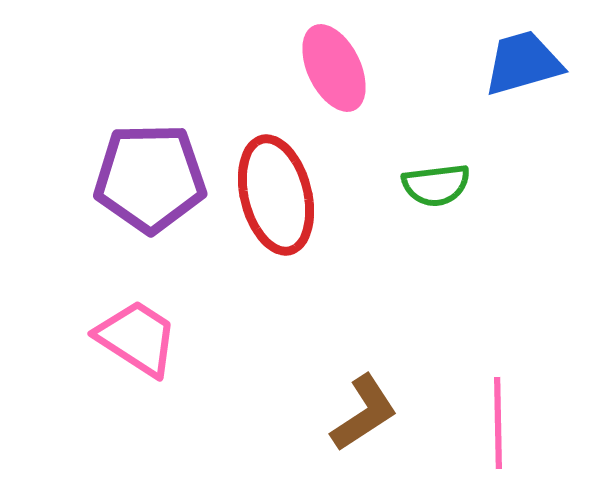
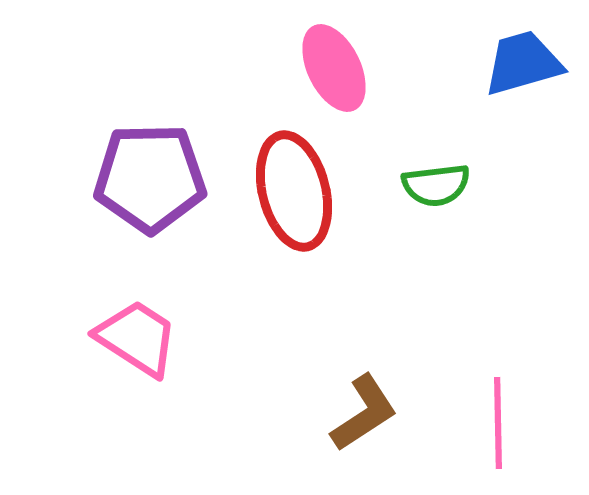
red ellipse: moved 18 px right, 4 px up
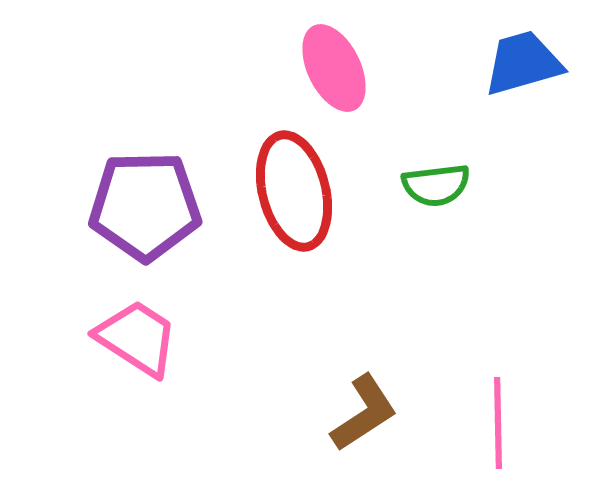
purple pentagon: moved 5 px left, 28 px down
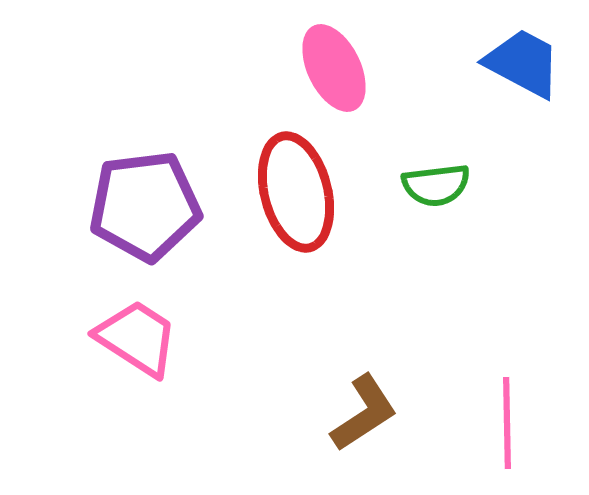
blue trapezoid: rotated 44 degrees clockwise
red ellipse: moved 2 px right, 1 px down
purple pentagon: rotated 6 degrees counterclockwise
pink line: moved 9 px right
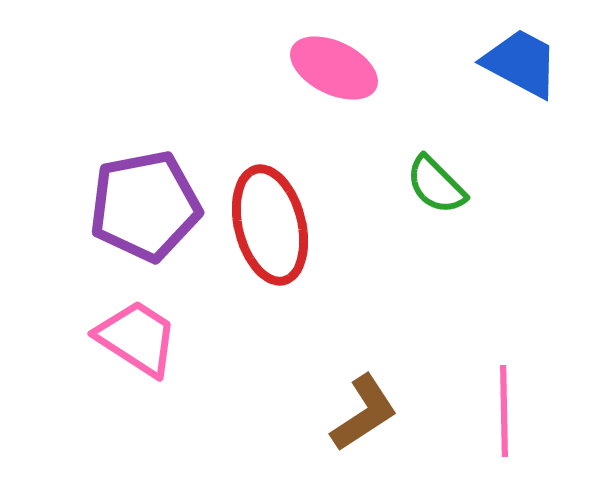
blue trapezoid: moved 2 px left
pink ellipse: rotated 38 degrees counterclockwise
green semicircle: rotated 52 degrees clockwise
red ellipse: moved 26 px left, 33 px down
purple pentagon: rotated 4 degrees counterclockwise
pink line: moved 3 px left, 12 px up
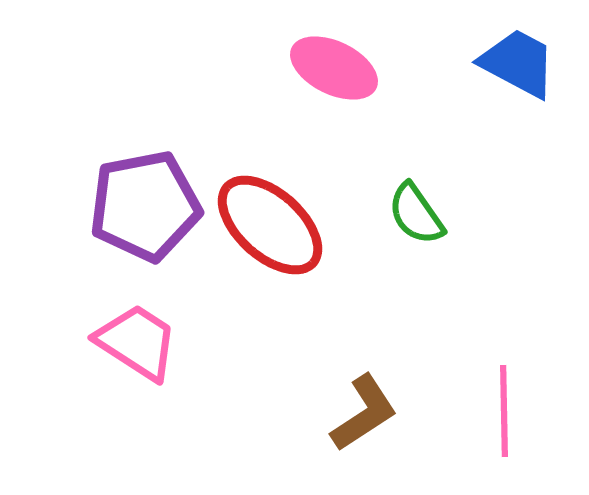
blue trapezoid: moved 3 px left
green semicircle: moved 20 px left, 29 px down; rotated 10 degrees clockwise
red ellipse: rotated 34 degrees counterclockwise
pink trapezoid: moved 4 px down
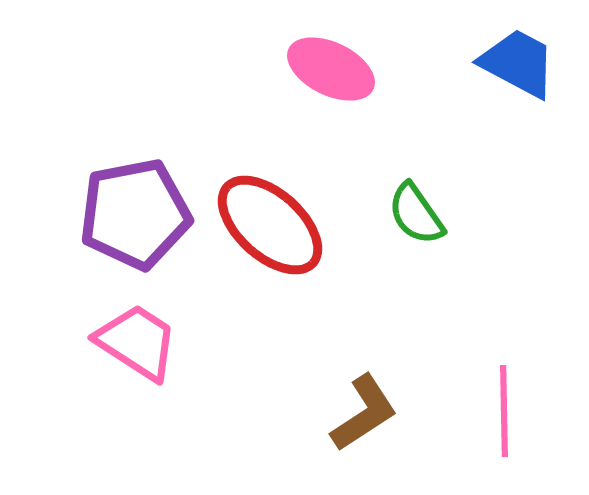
pink ellipse: moved 3 px left, 1 px down
purple pentagon: moved 10 px left, 8 px down
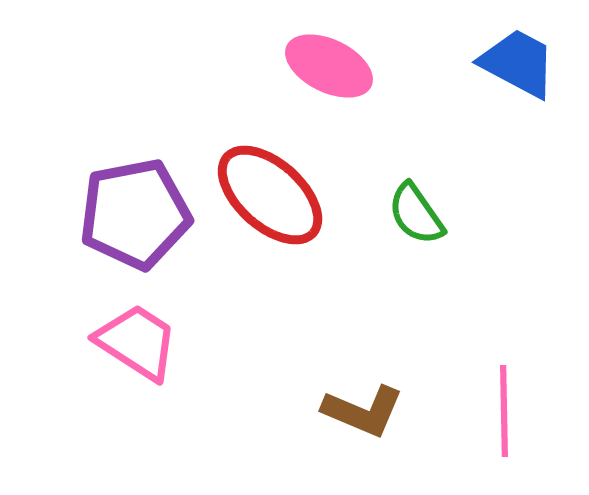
pink ellipse: moved 2 px left, 3 px up
red ellipse: moved 30 px up
brown L-shape: moved 1 px left, 2 px up; rotated 56 degrees clockwise
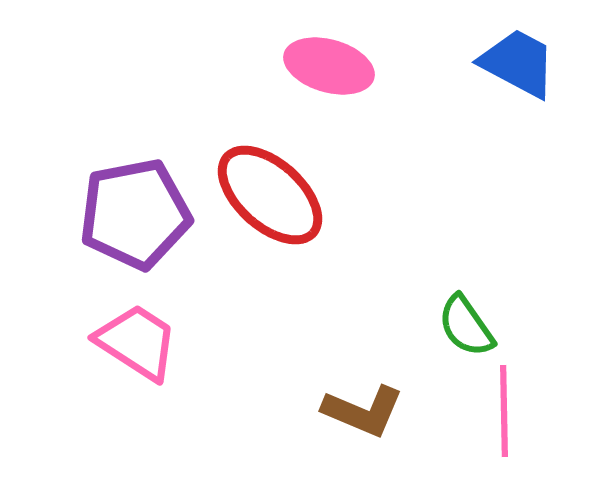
pink ellipse: rotated 10 degrees counterclockwise
green semicircle: moved 50 px right, 112 px down
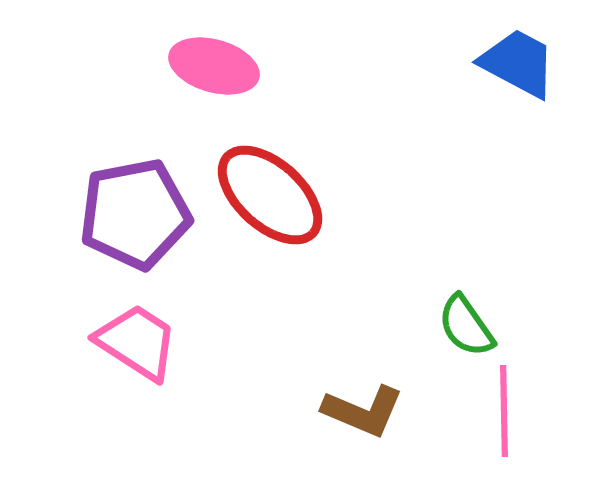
pink ellipse: moved 115 px left
